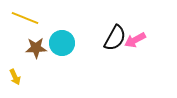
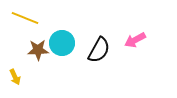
black semicircle: moved 16 px left, 12 px down
brown star: moved 2 px right, 2 px down
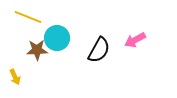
yellow line: moved 3 px right, 1 px up
cyan circle: moved 5 px left, 5 px up
brown star: moved 1 px left
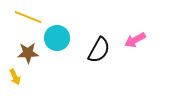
brown star: moved 9 px left, 3 px down
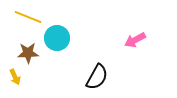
black semicircle: moved 2 px left, 27 px down
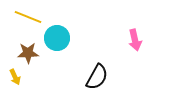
pink arrow: rotated 75 degrees counterclockwise
